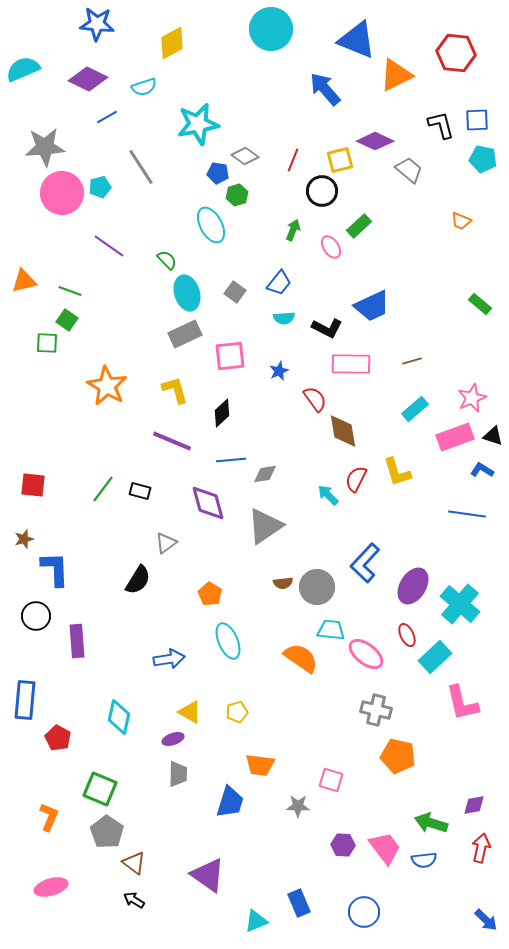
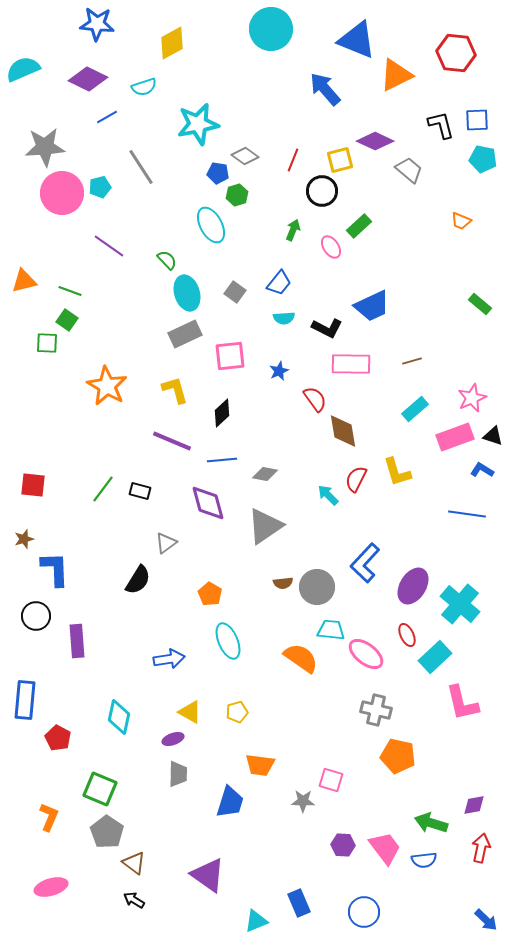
blue line at (231, 460): moved 9 px left
gray diamond at (265, 474): rotated 20 degrees clockwise
gray star at (298, 806): moved 5 px right, 5 px up
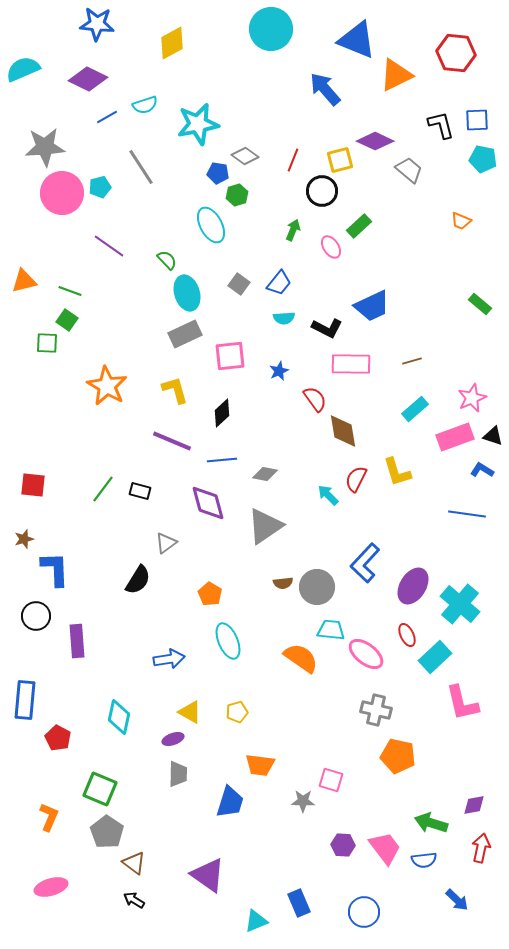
cyan semicircle at (144, 87): moved 1 px right, 18 px down
gray square at (235, 292): moved 4 px right, 8 px up
blue arrow at (486, 920): moved 29 px left, 20 px up
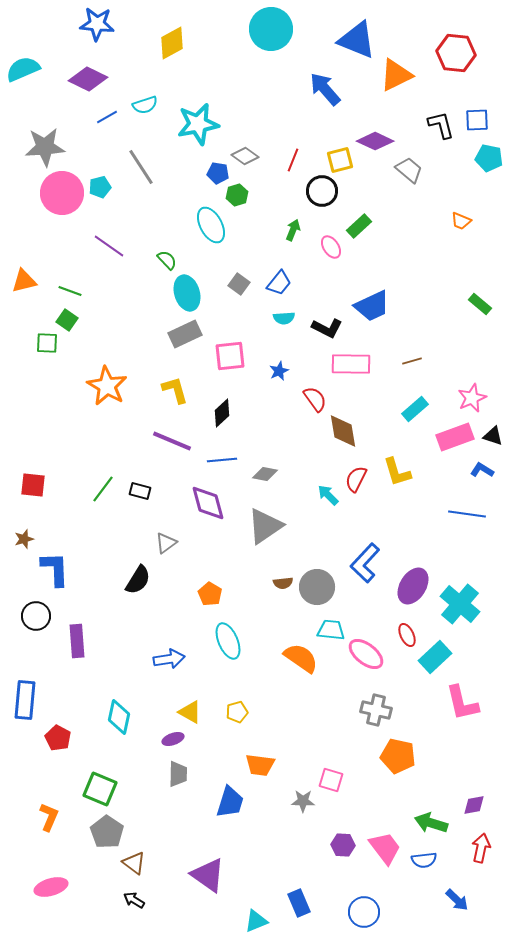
cyan pentagon at (483, 159): moved 6 px right, 1 px up
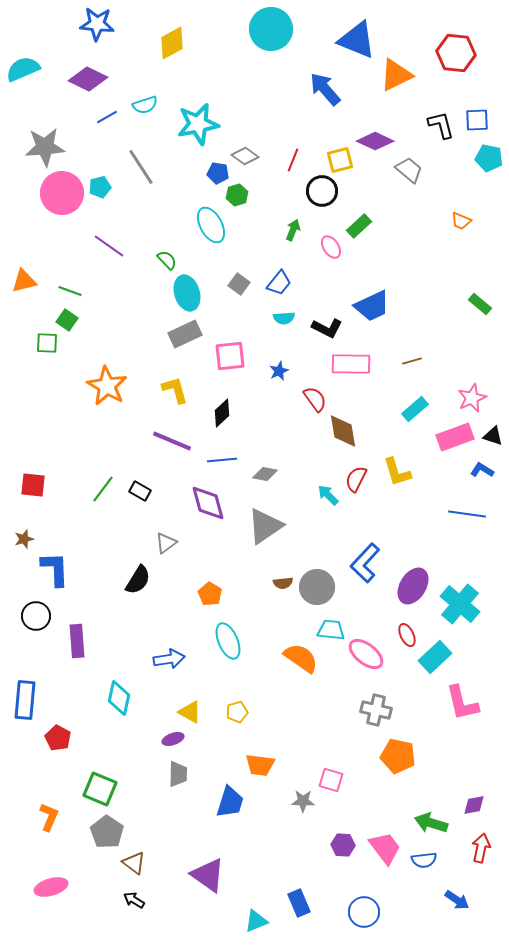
black rectangle at (140, 491): rotated 15 degrees clockwise
cyan diamond at (119, 717): moved 19 px up
blue arrow at (457, 900): rotated 10 degrees counterclockwise
